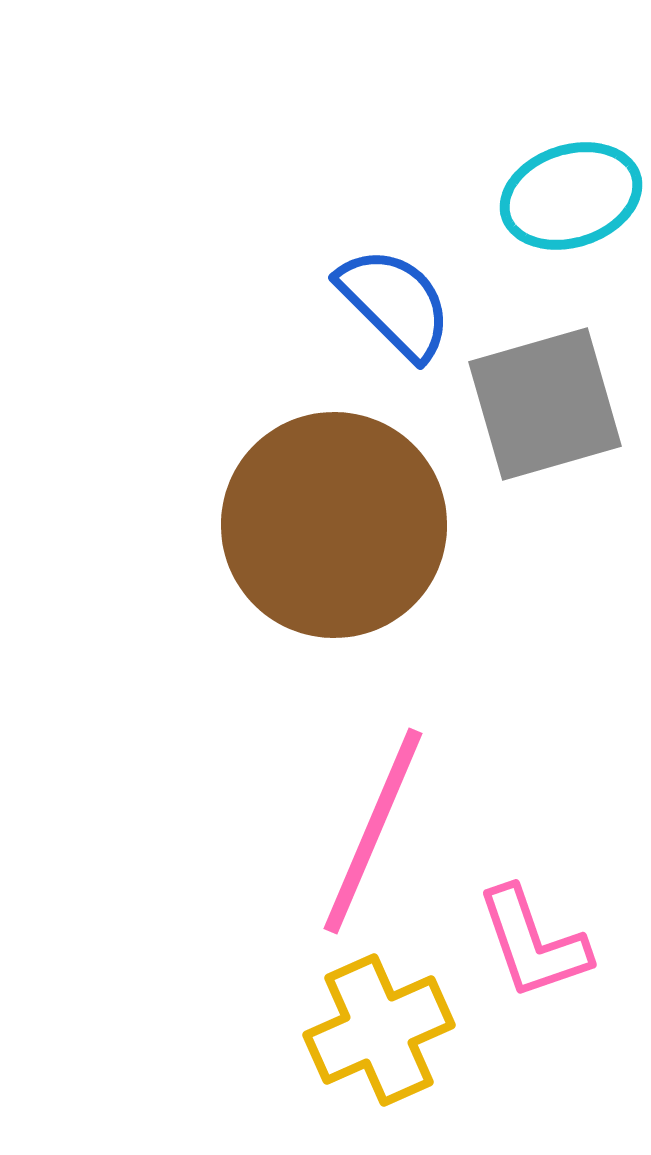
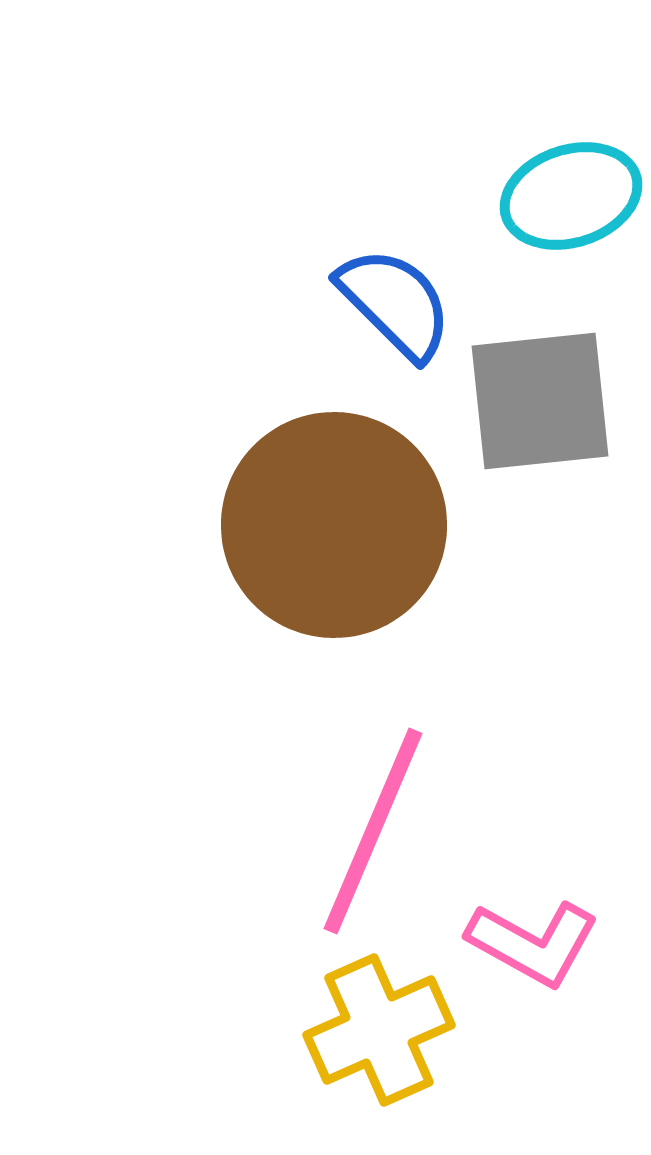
gray square: moved 5 px left, 3 px up; rotated 10 degrees clockwise
pink L-shape: rotated 42 degrees counterclockwise
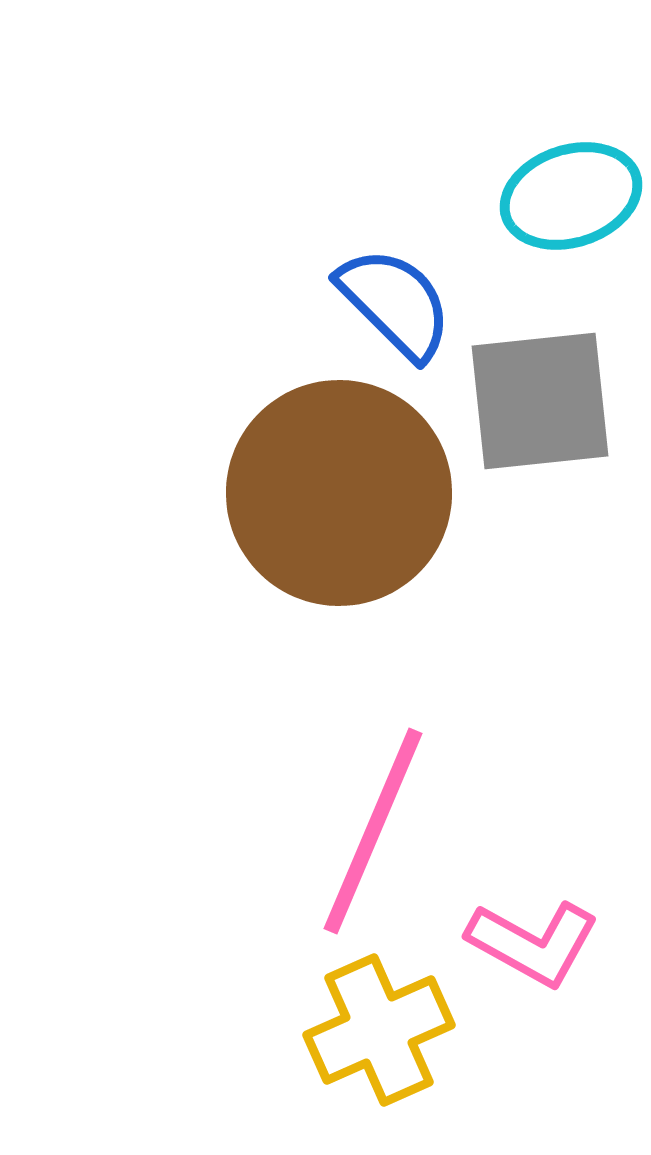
brown circle: moved 5 px right, 32 px up
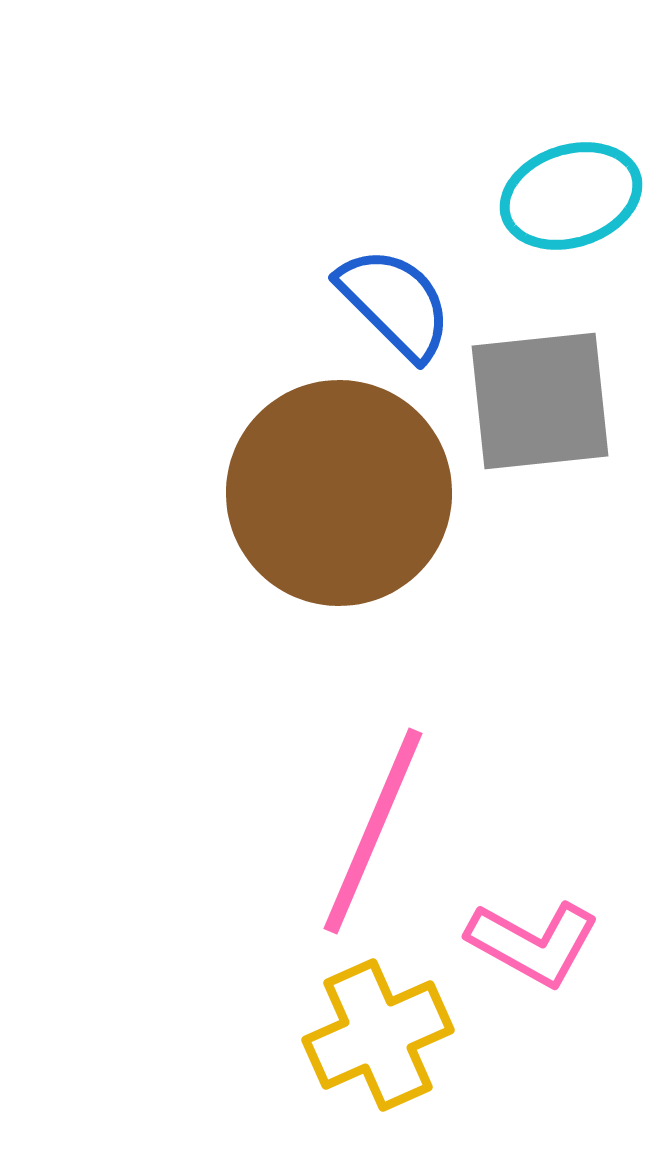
yellow cross: moved 1 px left, 5 px down
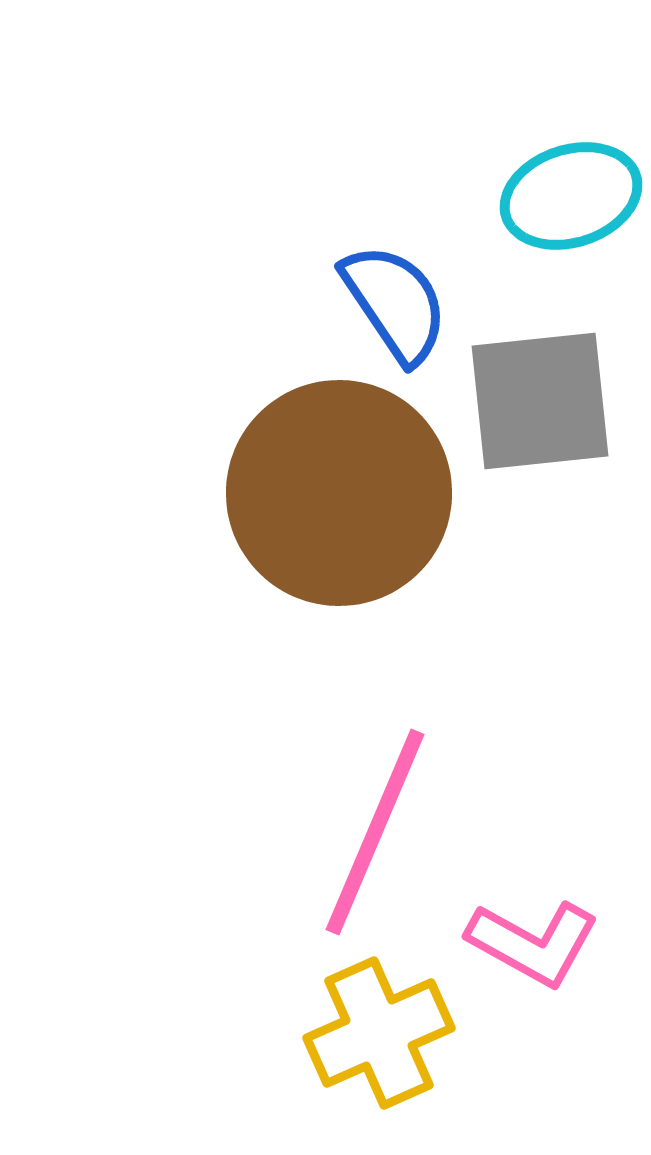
blue semicircle: rotated 11 degrees clockwise
pink line: moved 2 px right, 1 px down
yellow cross: moved 1 px right, 2 px up
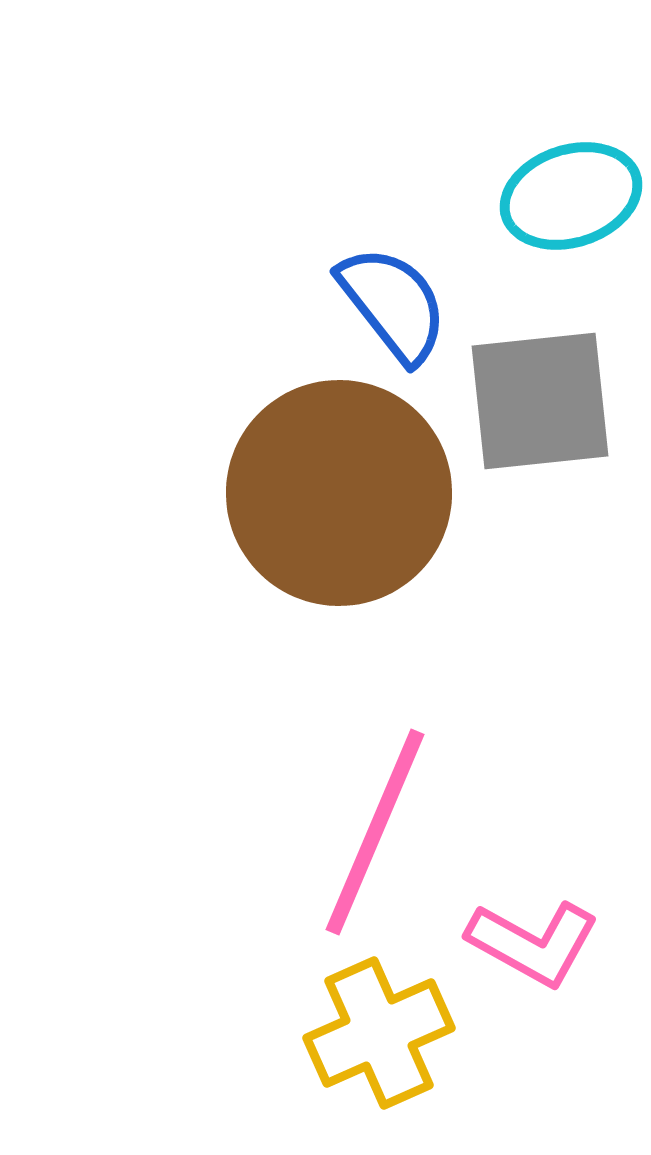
blue semicircle: moved 2 px left, 1 px down; rotated 4 degrees counterclockwise
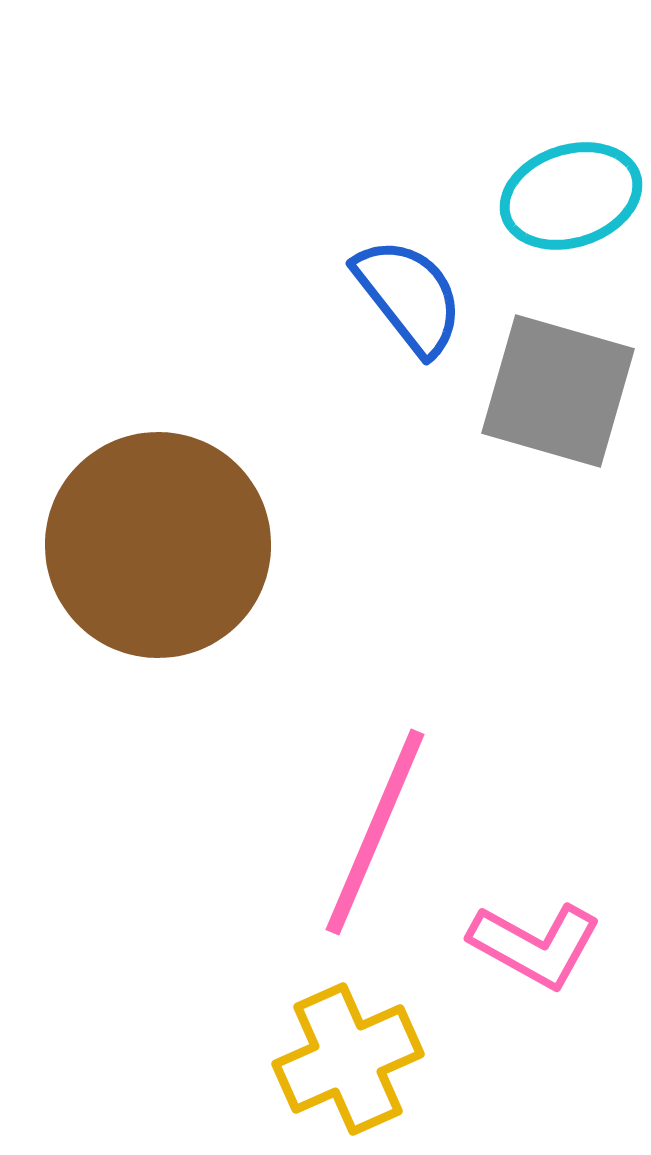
blue semicircle: moved 16 px right, 8 px up
gray square: moved 18 px right, 10 px up; rotated 22 degrees clockwise
brown circle: moved 181 px left, 52 px down
pink L-shape: moved 2 px right, 2 px down
yellow cross: moved 31 px left, 26 px down
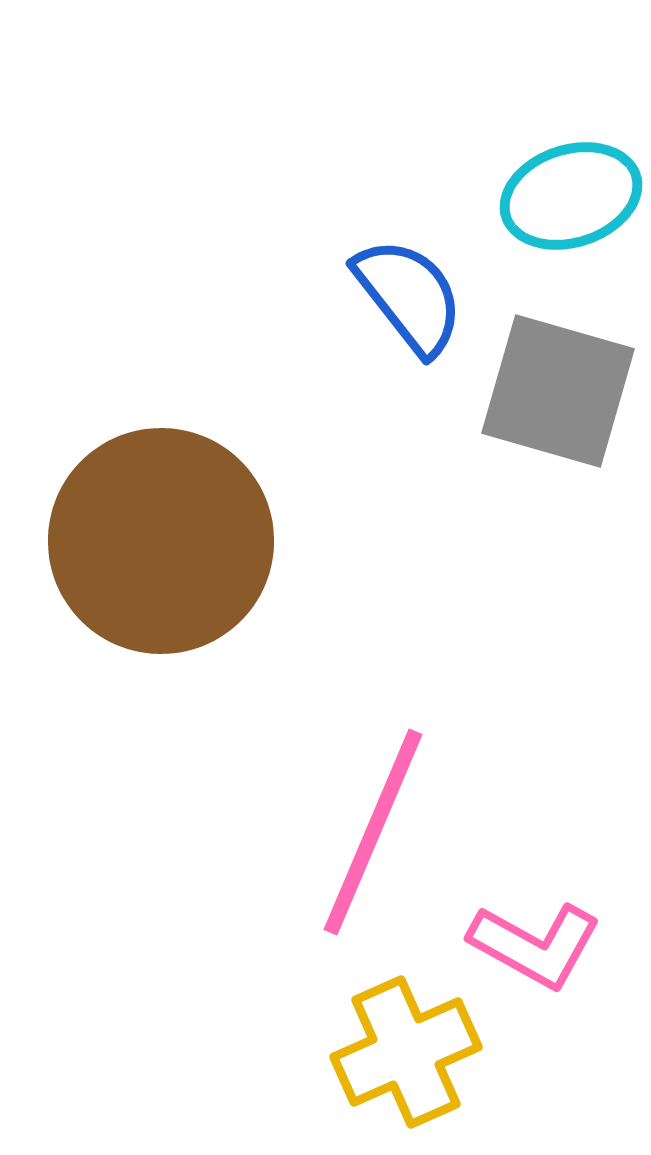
brown circle: moved 3 px right, 4 px up
pink line: moved 2 px left
yellow cross: moved 58 px right, 7 px up
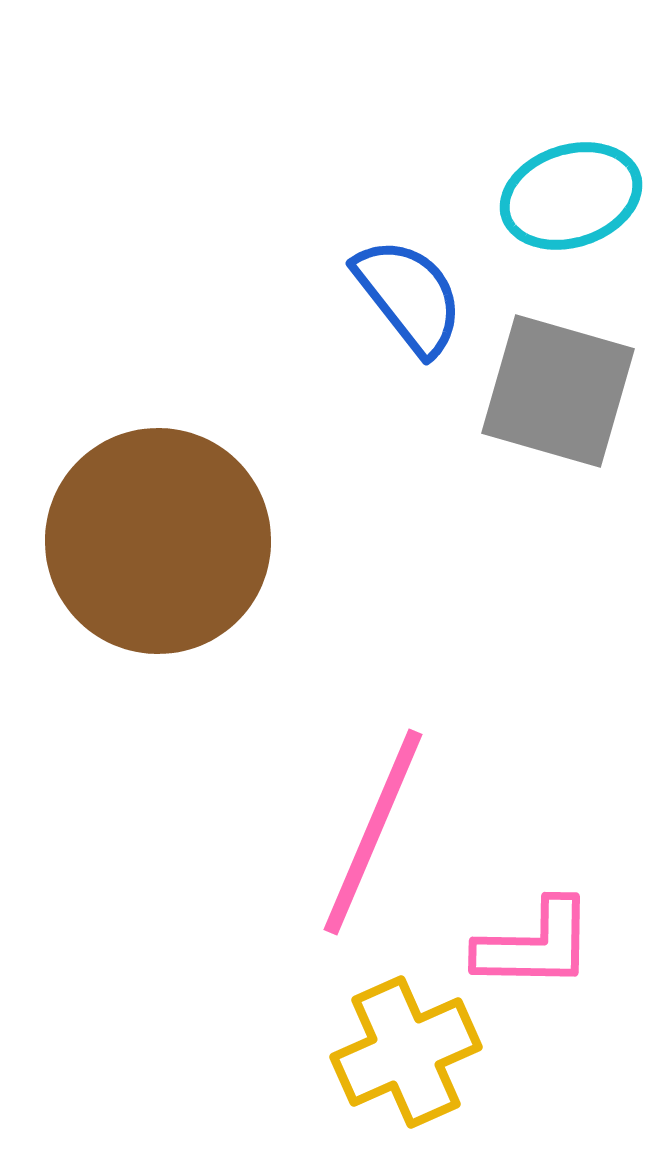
brown circle: moved 3 px left
pink L-shape: rotated 28 degrees counterclockwise
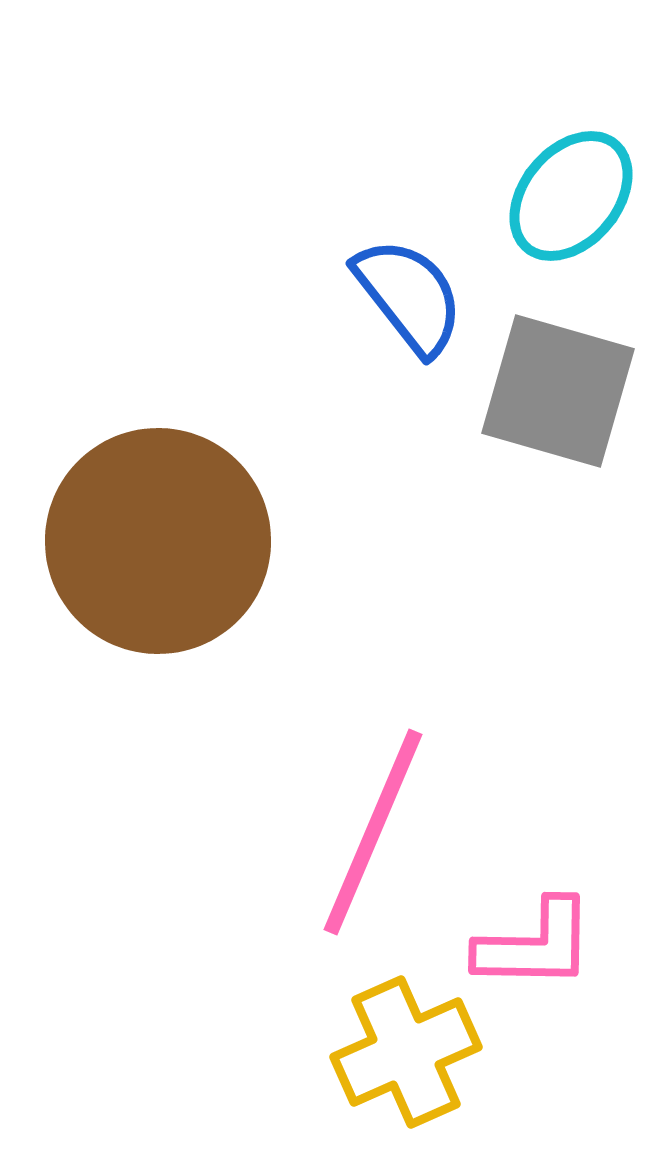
cyan ellipse: rotated 32 degrees counterclockwise
